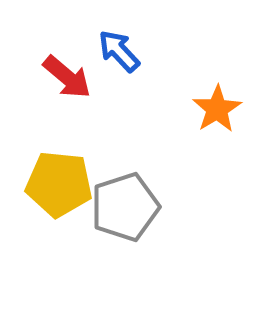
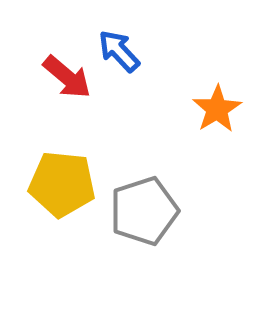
yellow pentagon: moved 3 px right
gray pentagon: moved 19 px right, 4 px down
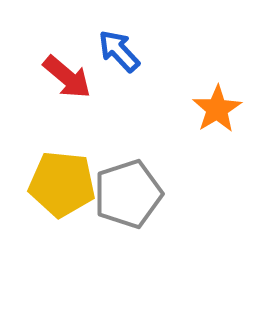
gray pentagon: moved 16 px left, 17 px up
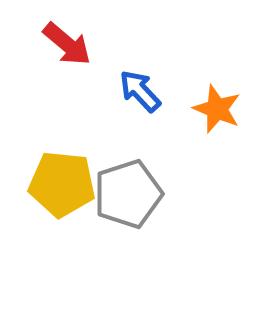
blue arrow: moved 21 px right, 40 px down
red arrow: moved 33 px up
orange star: rotated 18 degrees counterclockwise
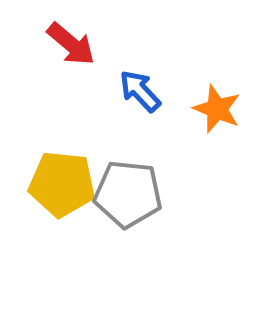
red arrow: moved 4 px right
gray pentagon: rotated 24 degrees clockwise
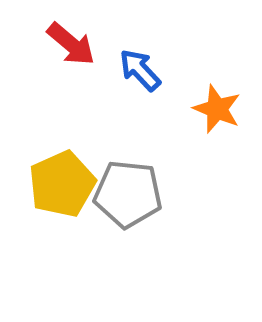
blue arrow: moved 21 px up
yellow pentagon: rotated 30 degrees counterclockwise
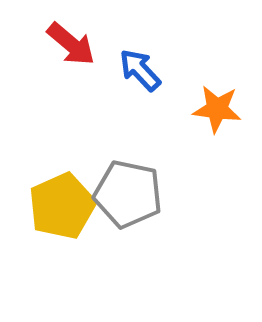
orange star: rotated 15 degrees counterclockwise
yellow pentagon: moved 22 px down
gray pentagon: rotated 6 degrees clockwise
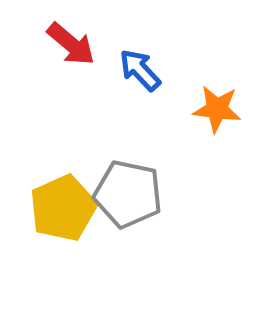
yellow pentagon: moved 1 px right, 2 px down
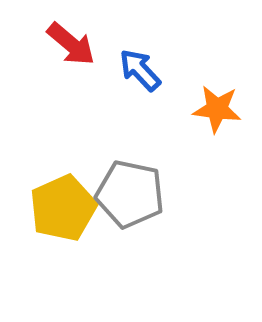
gray pentagon: moved 2 px right
